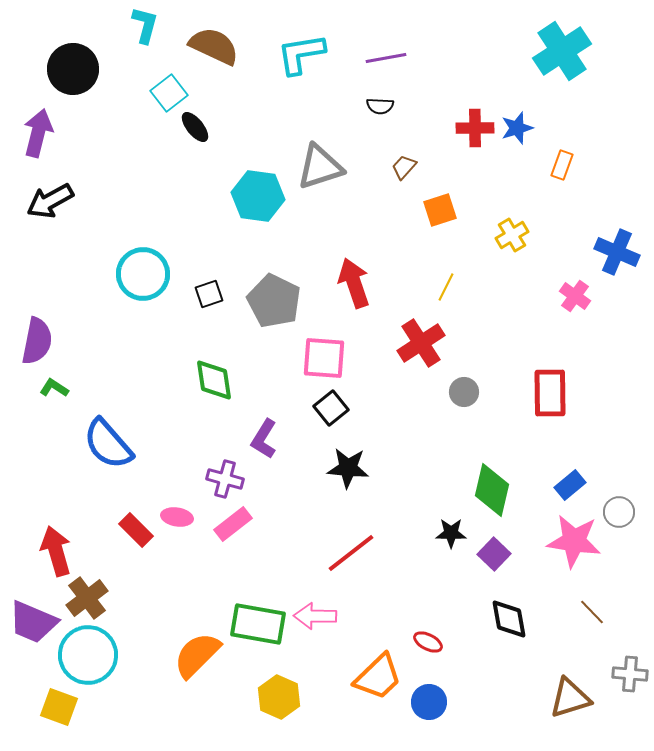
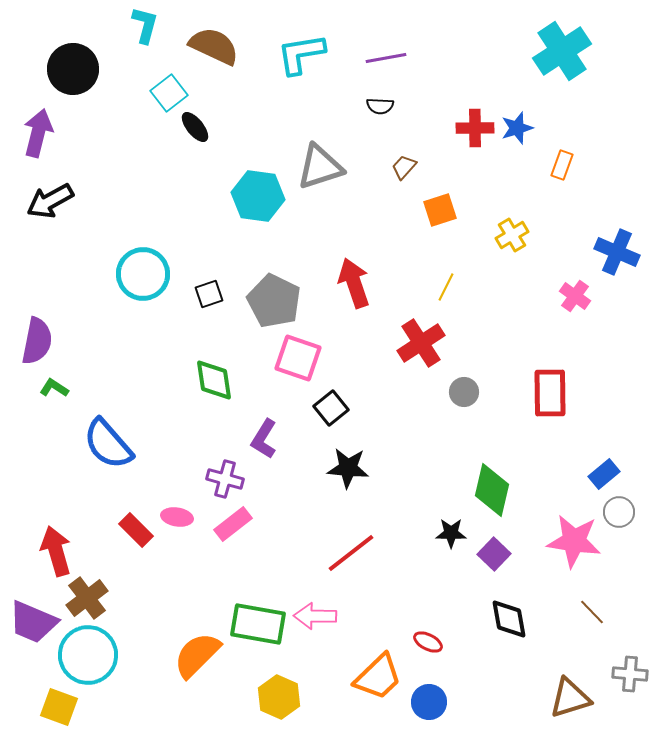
pink square at (324, 358): moved 26 px left; rotated 15 degrees clockwise
blue rectangle at (570, 485): moved 34 px right, 11 px up
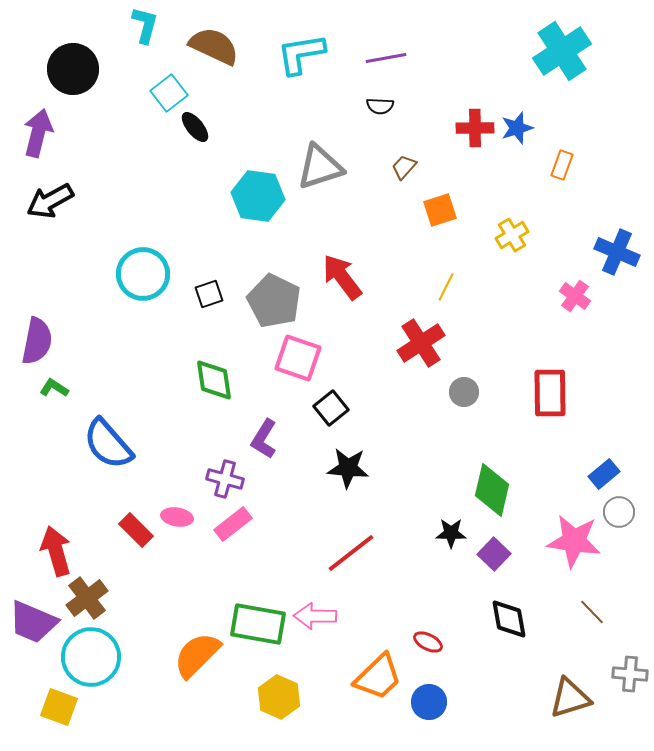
red arrow at (354, 283): moved 12 px left, 6 px up; rotated 18 degrees counterclockwise
cyan circle at (88, 655): moved 3 px right, 2 px down
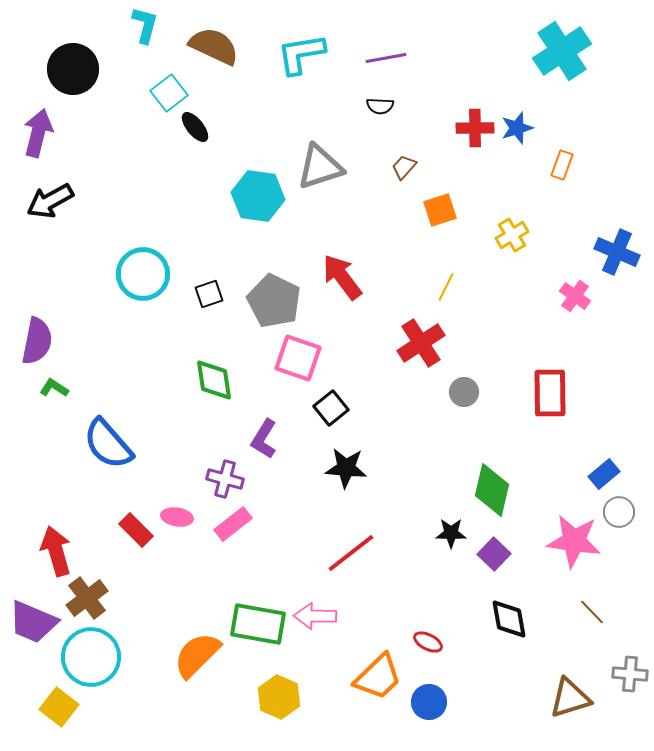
black star at (348, 468): moved 2 px left
yellow square at (59, 707): rotated 18 degrees clockwise
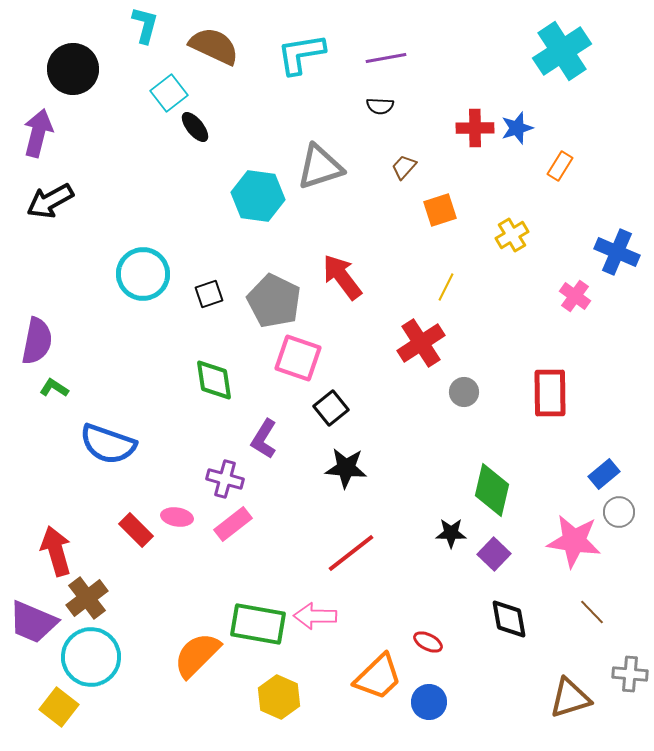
orange rectangle at (562, 165): moved 2 px left, 1 px down; rotated 12 degrees clockwise
blue semicircle at (108, 444): rotated 30 degrees counterclockwise
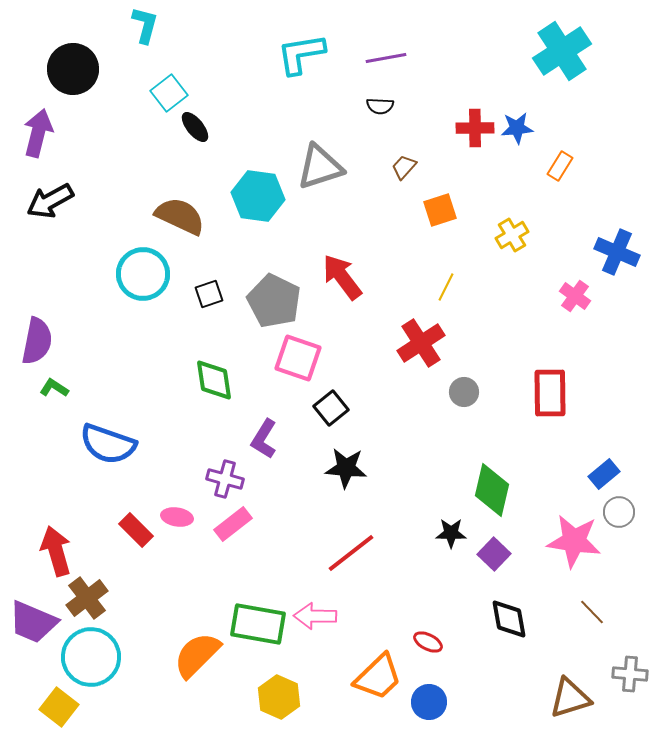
brown semicircle at (214, 46): moved 34 px left, 170 px down
blue star at (517, 128): rotated 12 degrees clockwise
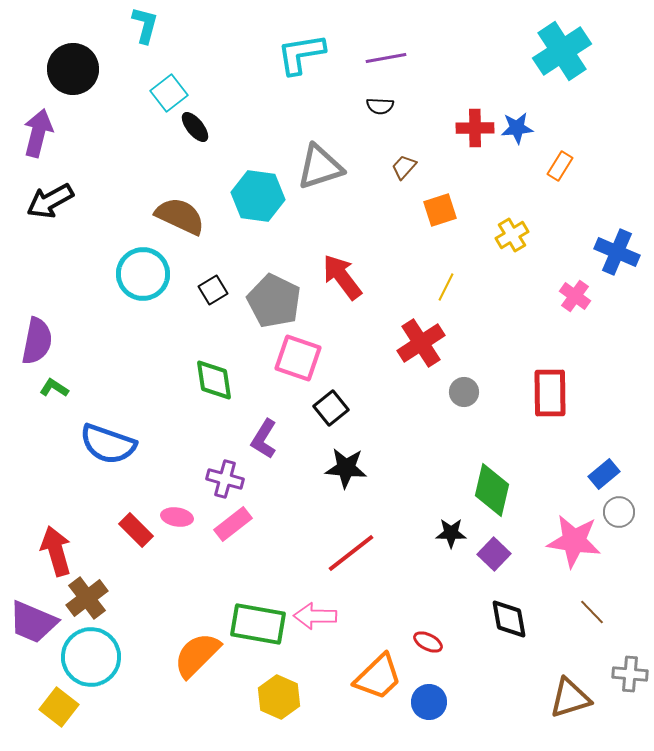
black square at (209, 294): moved 4 px right, 4 px up; rotated 12 degrees counterclockwise
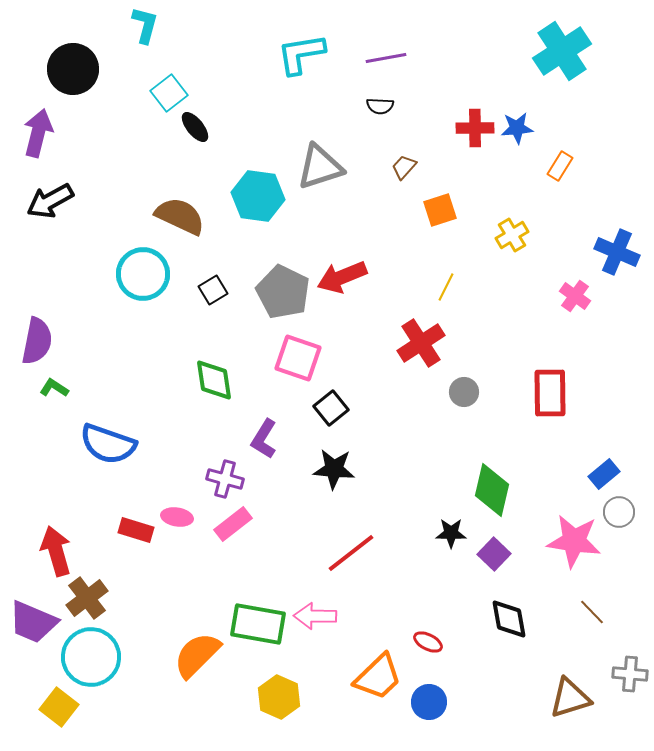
red arrow at (342, 277): rotated 75 degrees counterclockwise
gray pentagon at (274, 301): moved 9 px right, 9 px up
black star at (346, 468): moved 12 px left, 1 px down
red rectangle at (136, 530): rotated 28 degrees counterclockwise
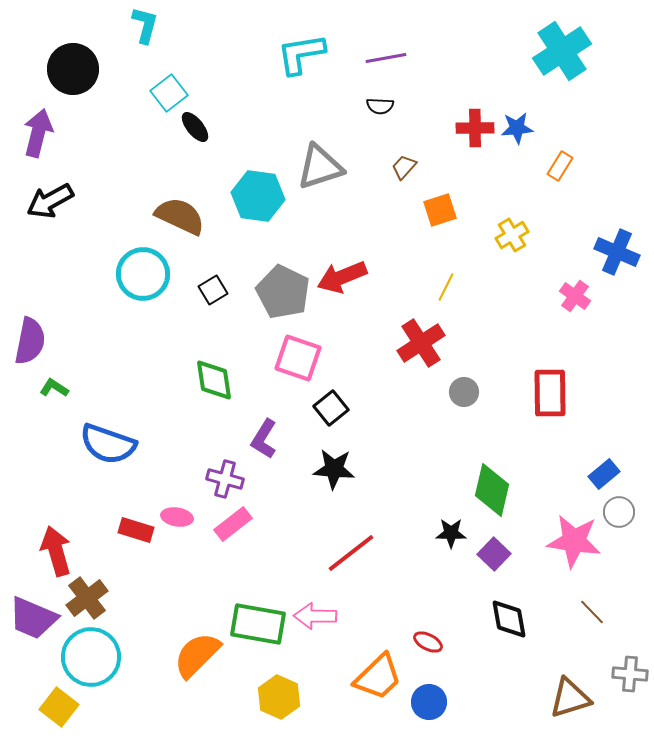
purple semicircle at (37, 341): moved 7 px left
purple trapezoid at (33, 622): moved 4 px up
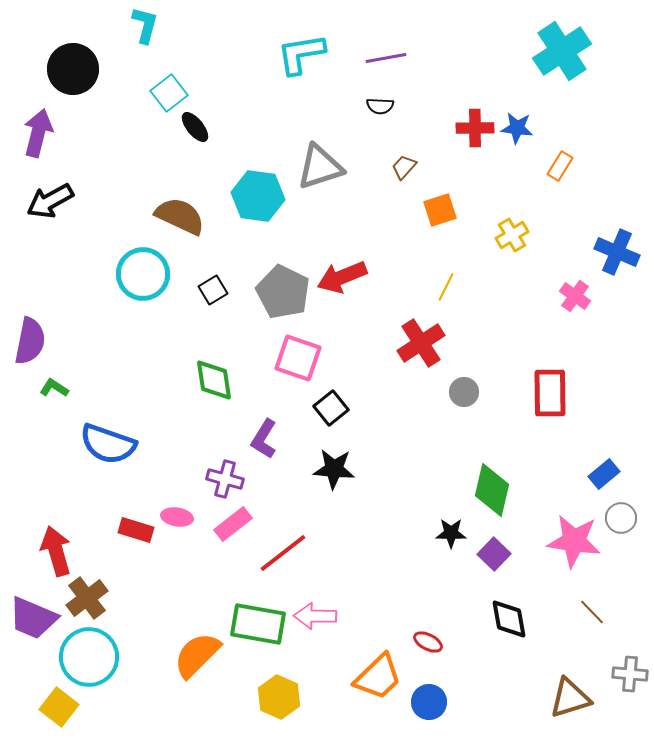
blue star at (517, 128): rotated 12 degrees clockwise
gray circle at (619, 512): moved 2 px right, 6 px down
red line at (351, 553): moved 68 px left
cyan circle at (91, 657): moved 2 px left
